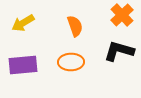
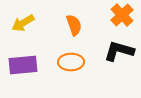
orange semicircle: moved 1 px left, 1 px up
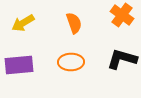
orange cross: rotated 10 degrees counterclockwise
orange semicircle: moved 2 px up
black L-shape: moved 3 px right, 8 px down
purple rectangle: moved 4 px left
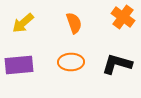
orange cross: moved 1 px right, 2 px down
yellow arrow: rotated 10 degrees counterclockwise
black L-shape: moved 5 px left, 5 px down
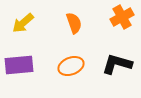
orange cross: moved 1 px left; rotated 25 degrees clockwise
orange ellipse: moved 4 px down; rotated 20 degrees counterclockwise
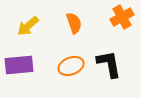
yellow arrow: moved 5 px right, 3 px down
black L-shape: moved 8 px left; rotated 64 degrees clockwise
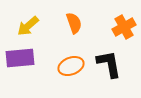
orange cross: moved 2 px right, 10 px down
purple rectangle: moved 1 px right, 7 px up
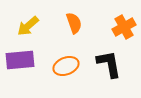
purple rectangle: moved 2 px down
orange ellipse: moved 5 px left
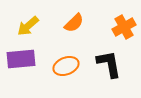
orange semicircle: rotated 65 degrees clockwise
purple rectangle: moved 1 px right, 1 px up
